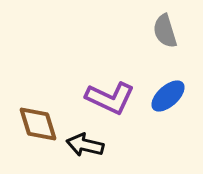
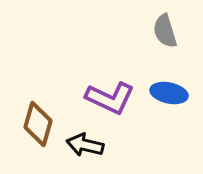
blue ellipse: moved 1 px right, 3 px up; rotated 54 degrees clockwise
brown diamond: rotated 33 degrees clockwise
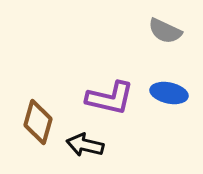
gray semicircle: rotated 48 degrees counterclockwise
purple L-shape: rotated 12 degrees counterclockwise
brown diamond: moved 2 px up
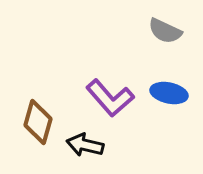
purple L-shape: rotated 36 degrees clockwise
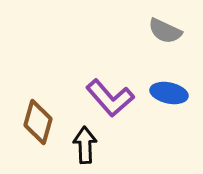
black arrow: rotated 75 degrees clockwise
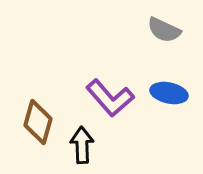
gray semicircle: moved 1 px left, 1 px up
black arrow: moved 3 px left
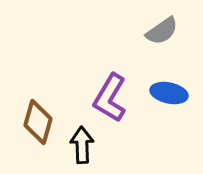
gray semicircle: moved 2 px left, 1 px down; rotated 60 degrees counterclockwise
purple L-shape: rotated 72 degrees clockwise
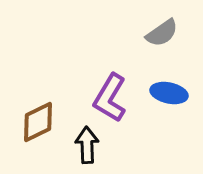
gray semicircle: moved 2 px down
brown diamond: rotated 48 degrees clockwise
black arrow: moved 5 px right
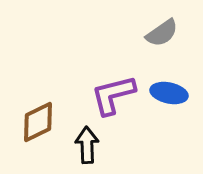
purple L-shape: moved 3 px right, 3 px up; rotated 45 degrees clockwise
